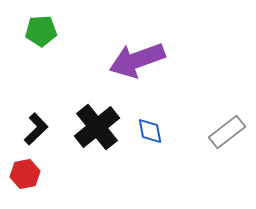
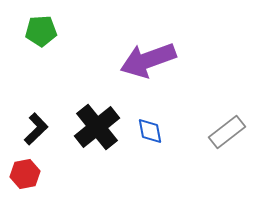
purple arrow: moved 11 px right
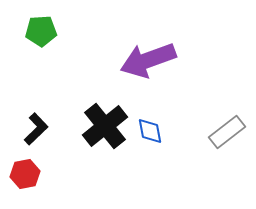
black cross: moved 8 px right, 1 px up
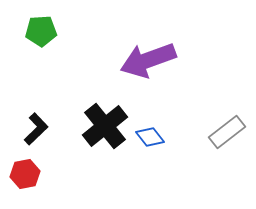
blue diamond: moved 6 px down; rotated 28 degrees counterclockwise
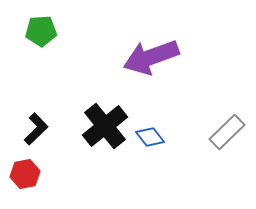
purple arrow: moved 3 px right, 3 px up
gray rectangle: rotated 6 degrees counterclockwise
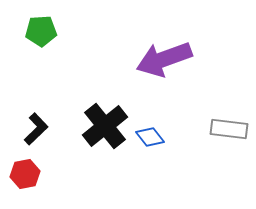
purple arrow: moved 13 px right, 2 px down
gray rectangle: moved 2 px right, 3 px up; rotated 51 degrees clockwise
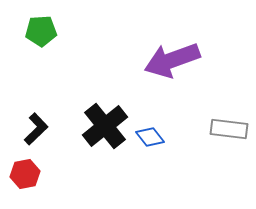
purple arrow: moved 8 px right, 1 px down
